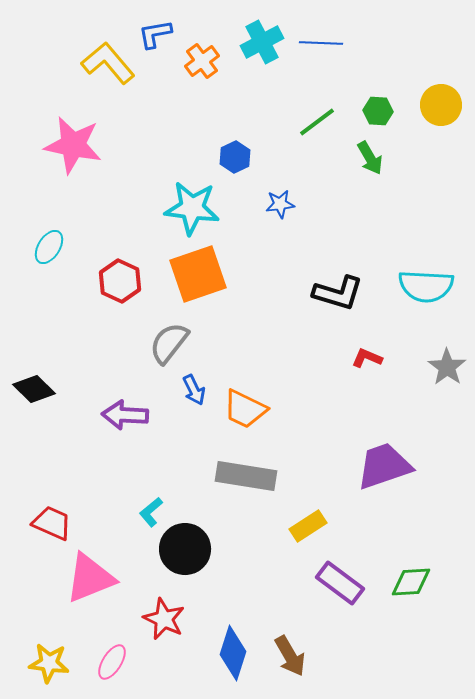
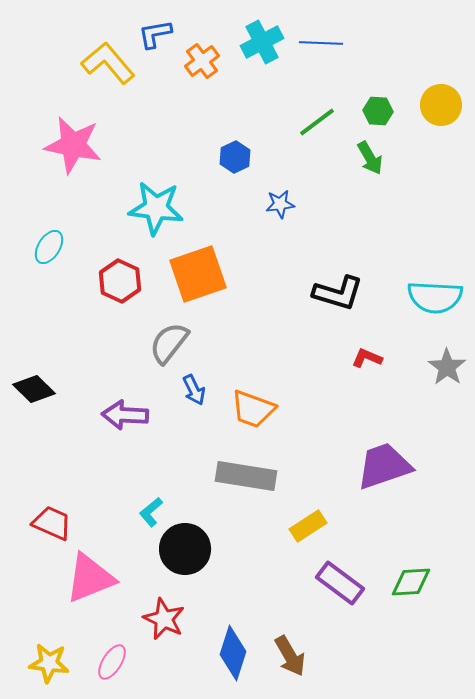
cyan star: moved 36 px left
cyan semicircle: moved 9 px right, 11 px down
orange trapezoid: moved 8 px right; rotated 6 degrees counterclockwise
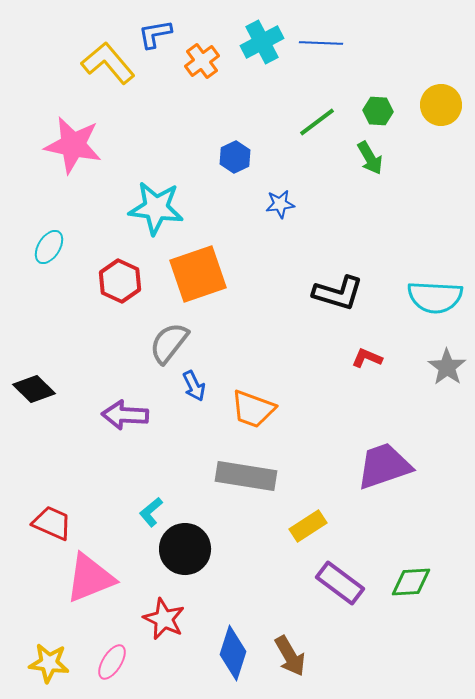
blue arrow: moved 4 px up
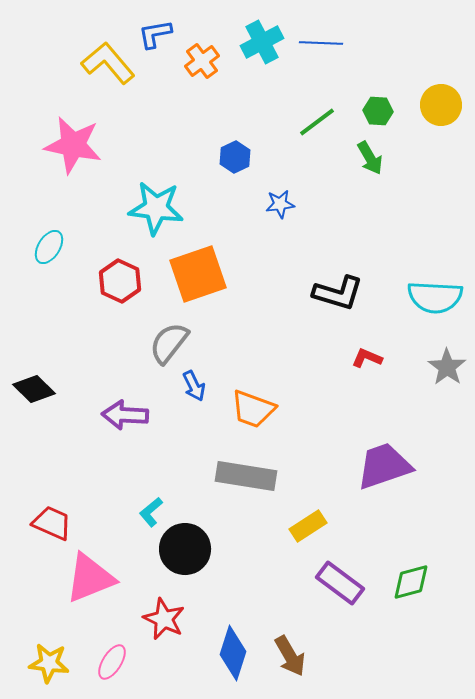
green diamond: rotated 12 degrees counterclockwise
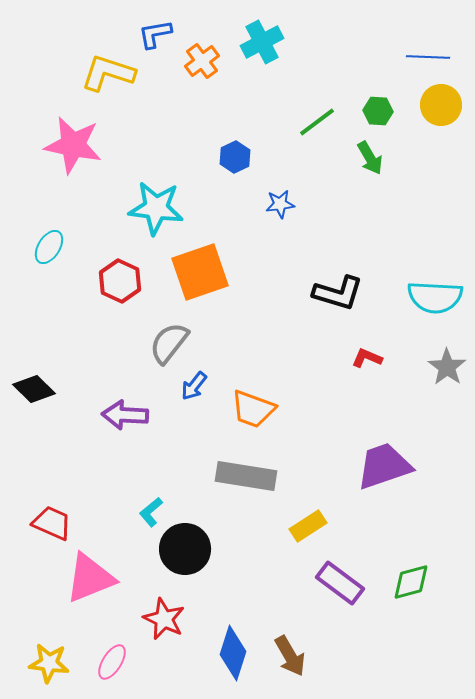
blue line: moved 107 px right, 14 px down
yellow L-shape: moved 10 px down; rotated 32 degrees counterclockwise
orange square: moved 2 px right, 2 px up
blue arrow: rotated 64 degrees clockwise
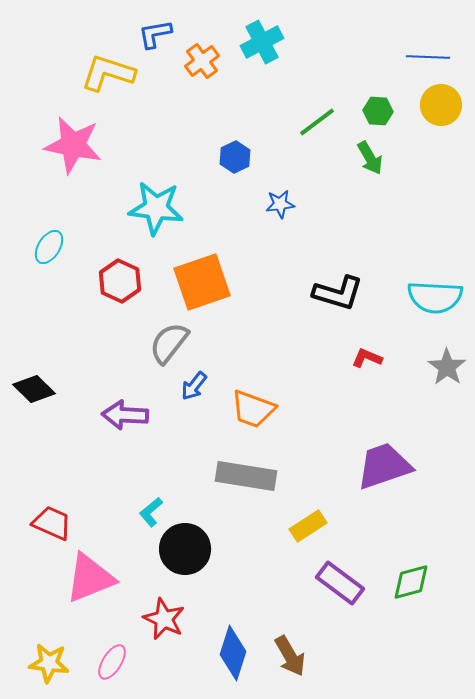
orange square: moved 2 px right, 10 px down
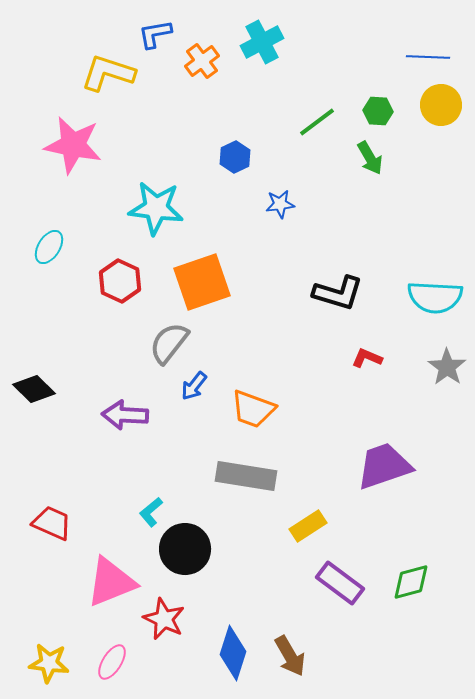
pink triangle: moved 21 px right, 4 px down
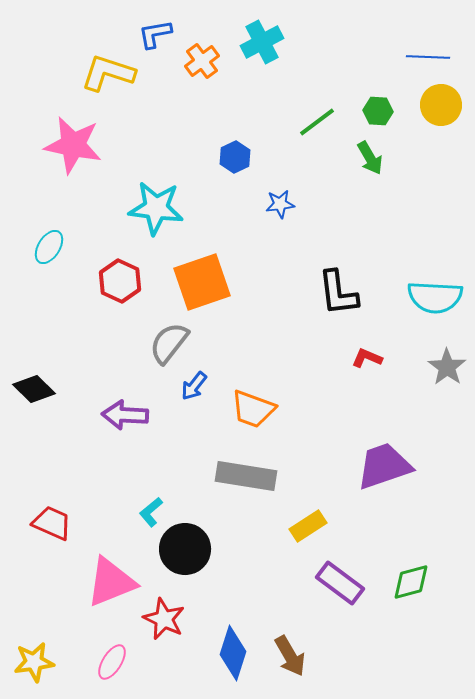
black L-shape: rotated 66 degrees clockwise
yellow star: moved 15 px left, 1 px up; rotated 15 degrees counterclockwise
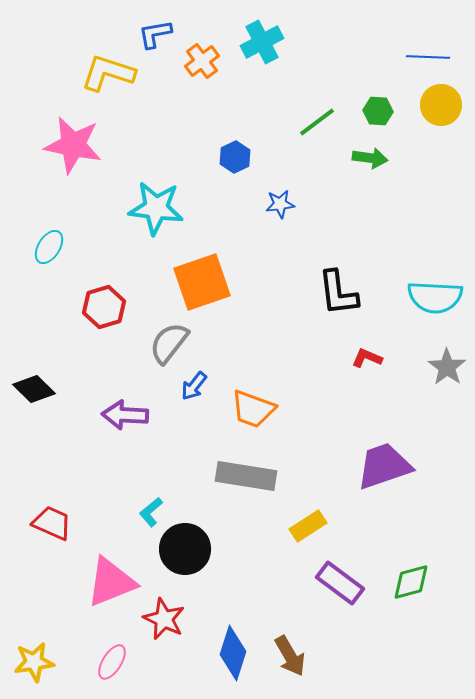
green arrow: rotated 52 degrees counterclockwise
red hexagon: moved 16 px left, 26 px down; rotated 18 degrees clockwise
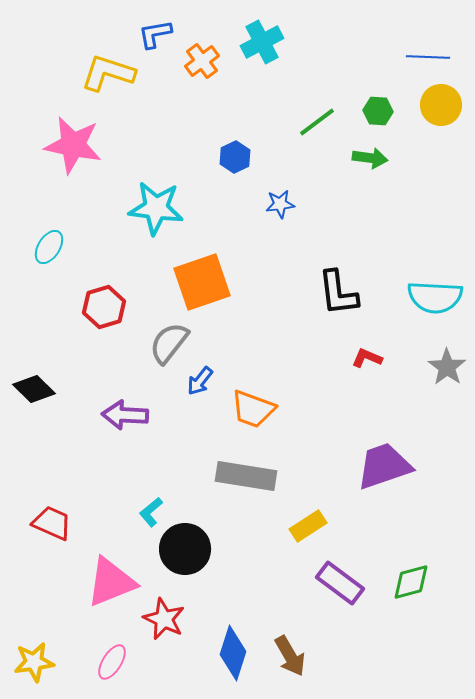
blue arrow: moved 6 px right, 5 px up
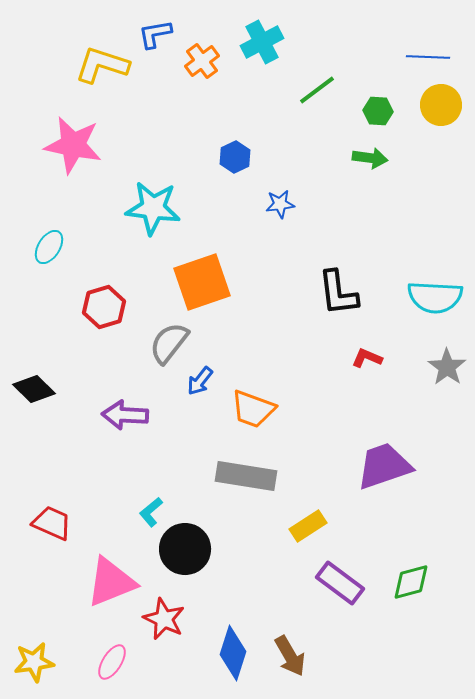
yellow L-shape: moved 6 px left, 8 px up
green line: moved 32 px up
cyan star: moved 3 px left
